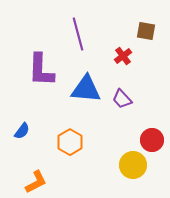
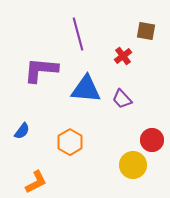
purple L-shape: rotated 93 degrees clockwise
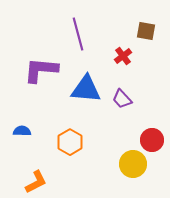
blue semicircle: rotated 126 degrees counterclockwise
yellow circle: moved 1 px up
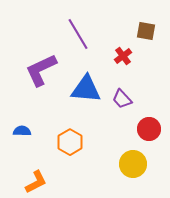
purple line: rotated 16 degrees counterclockwise
purple L-shape: rotated 30 degrees counterclockwise
red circle: moved 3 px left, 11 px up
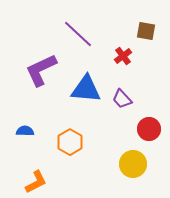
purple line: rotated 16 degrees counterclockwise
blue semicircle: moved 3 px right
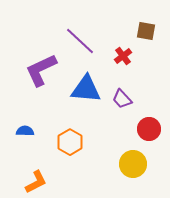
purple line: moved 2 px right, 7 px down
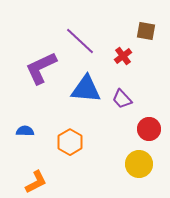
purple L-shape: moved 2 px up
yellow circle: moved 6 px right
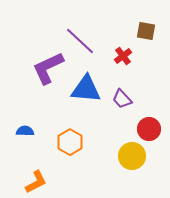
purple L-shape: moved 7 px right
yellow circle: moved 7 px left, 8 px up
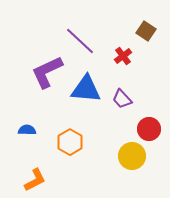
brown square: rotated 24 degrees clockwise
purple L-shape: moved 1 px left, 4 px down
blue semicircle: moved 2 px right, 1 px up
orange L-shape: moved 1 px left, 2 px up
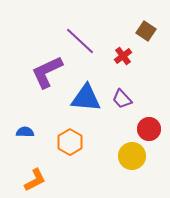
blue triangle: moved 9 px down
blue semicircle: moved 2 px left, 2 px down
